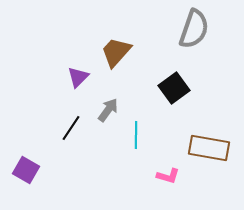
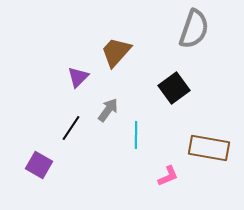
purple square: moved 13 px right, 5 px up
pink L-shape: rotated 40 degrees counterclockwise
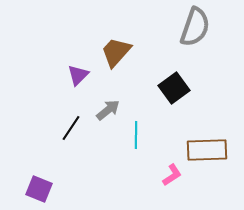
gray semicircle: moved 1 px right, 2 px up
purple triangle: moved 2 px up
gray arrow: rotated 15 degrees clockwise
brown rectangle: moved 2 px left, 2 px down; rotated 12 degrees counterclockwise
purple square: moved 24 px down; rotated 8 degrees counterclockwise
pink L-shape: moved 4 px right, 1 px up; rotated 10 degrees counterclockwise
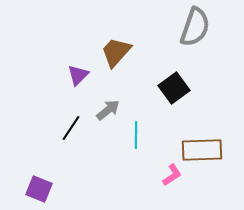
brown rectangle: moved 5 px left
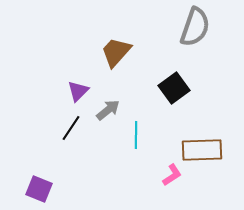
purple triangle: moved 16 px down
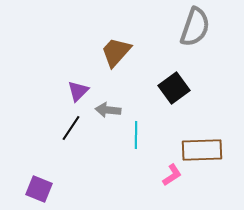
gray arrow: rotated 135 degrees counterclockwise
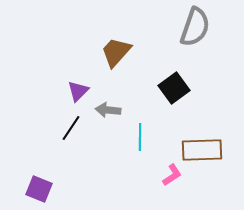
cyan line: moved 4 px right, 2 px down
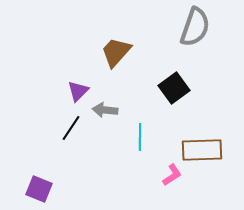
gray arrow: moved 3 px left
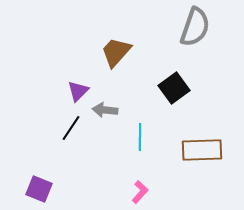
pink L-shape: moved 32 px left, 17 px down; rotated 15 degrees counterclockwise
